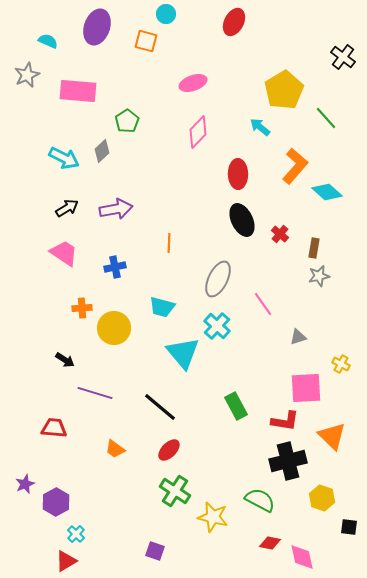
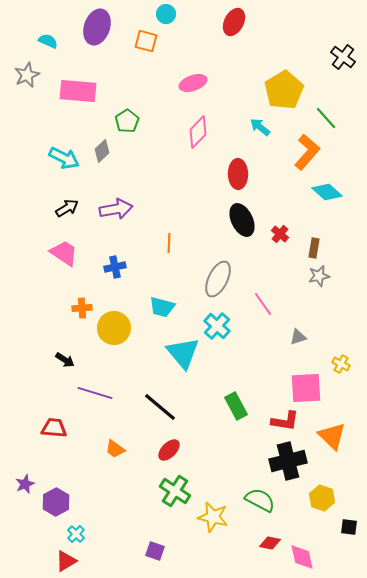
orange L-shape at (295, 166): moved 12 px right, 14 px up
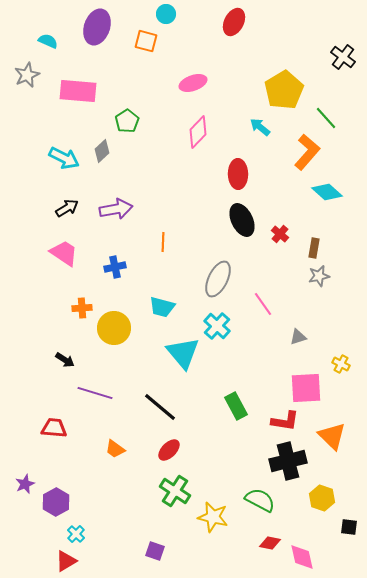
orange line at (169, 243): moved 6 px left, 1 px up
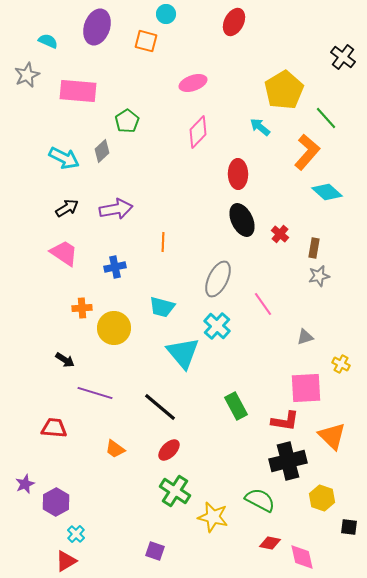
gray triangle at (298, 337): moved 7 px right
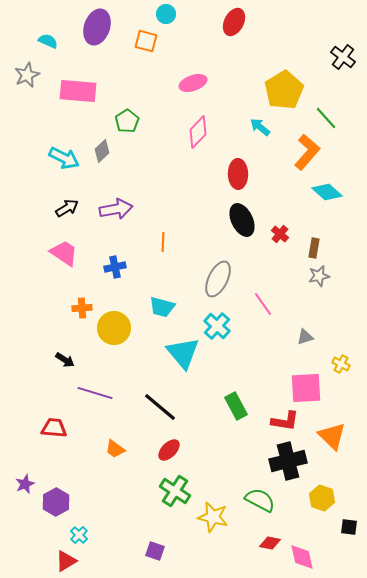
cyan cross at (76, 534): moved 3 px right, 1 px down
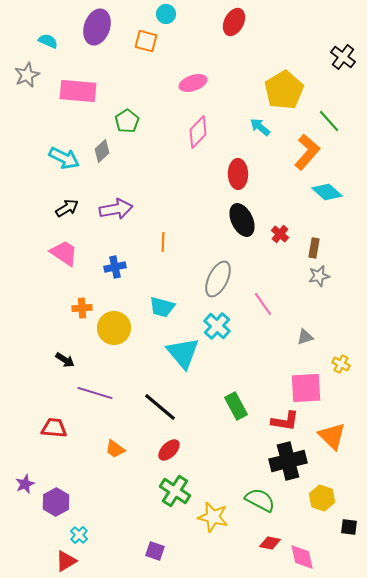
green line at (326, 118): moved 3 px right, 3 px down
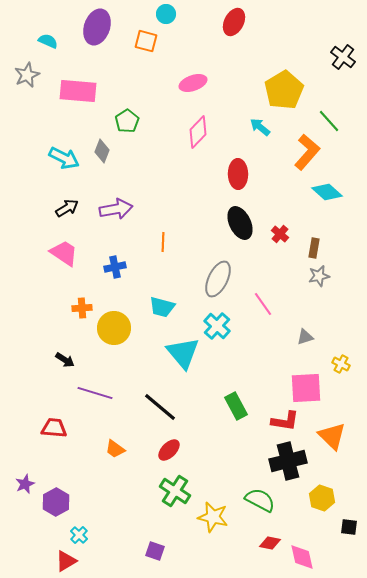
gray diamond at (102, 151): rotated 25 degrees counterclockwise
black ellipse at (242, 220): moved 2 px left, 3 px down
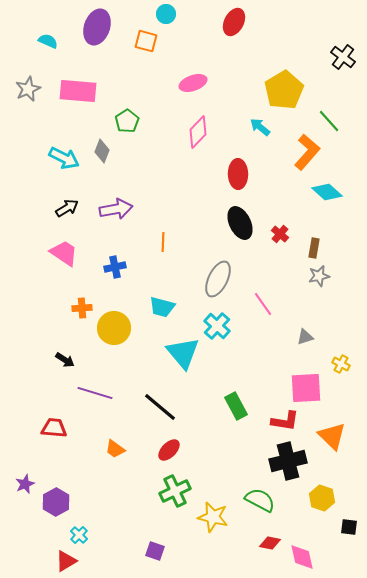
gray star at (27, 75): moved 1 px right, 14 px down
green cross at (175, 491): rotated 32 degrees clockwise
